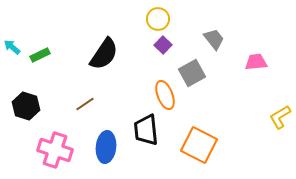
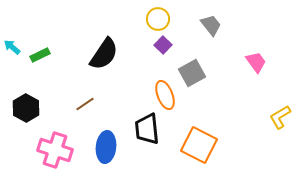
gray trapezoid: moved 3 px left, 14 px up
pink trapezoid: rotated 60 degrees clockwise
black hexagon: moved 2 px down; rotated 12 degrees clockwise
black trapezoid: moved 1 px right, 1 px up
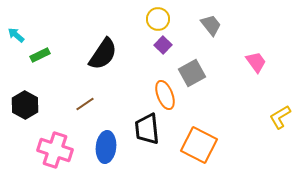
cyan arrow: moved 4 px right, 12 px up
black semicircle: moved 1 px left
black hexagon: moved 1 px left, 3 px up
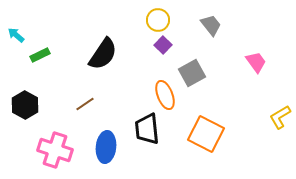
yellow circle: moved 1 px down
orange square: moved 7 px right, 11 px up
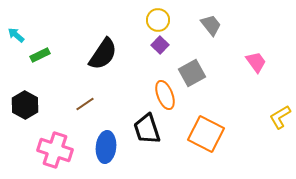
purple square: moved 3 px left
black trapezoid: rotated 12 degrees counterclockwise
